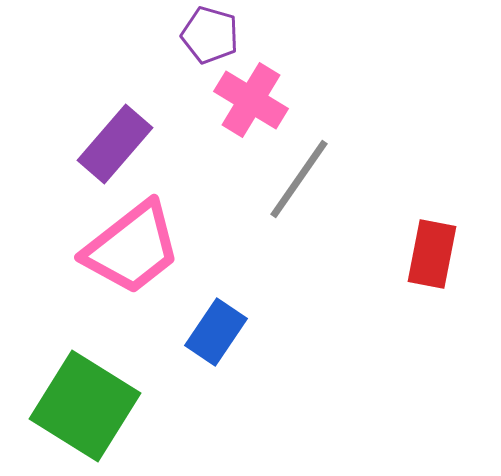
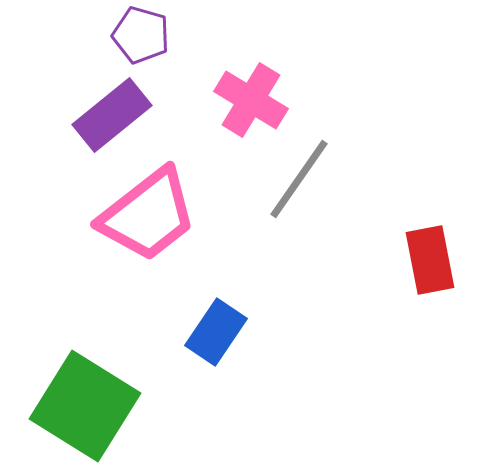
purple pentagon: moved 69 px left
purple rectangle: moved 3 px left, 29 px up; rotated 10 degrees clockwise
pink trapezoid: moved 16 px right, 33 px up
red rectangle: moved 2 px left, 6 px down; rotated 22 degrees counterclockwise
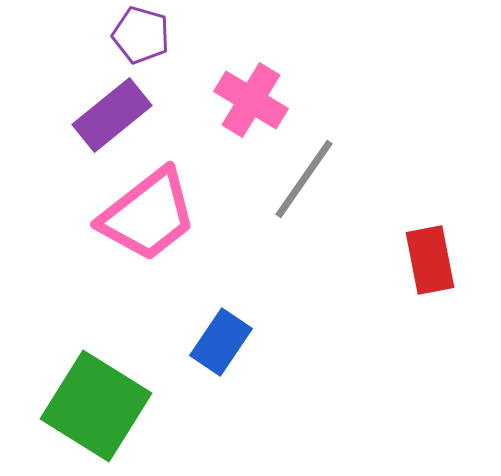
gray line: moved 5 px right
blue rectangle: moved 5 px right, 10 px down
green square: moved 11 px right
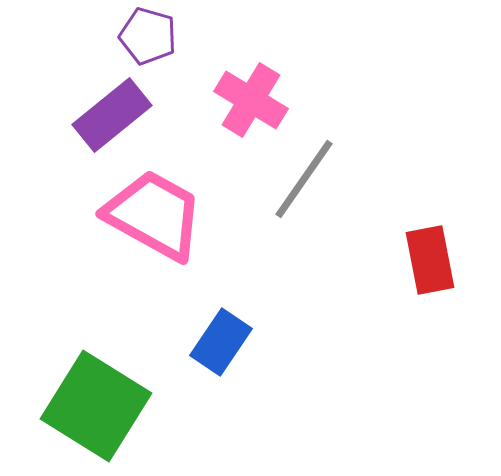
purple pentagon: moved 7 px right, 1 px down
pink trapezoid: moved 6 px right; rotated 113 degrees counterclockwise
